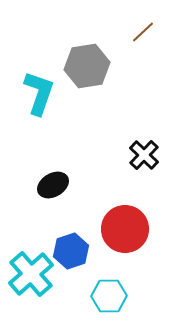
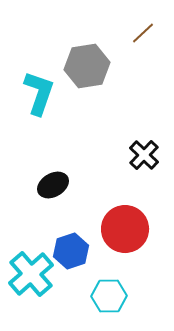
brown line: moved 1 px down
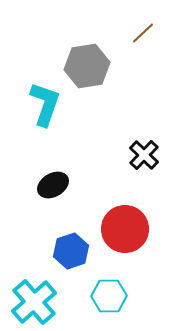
cyan L-shape: moved 6 px right, 11 px down
cyan cross: moved 3 px right, 28 px down
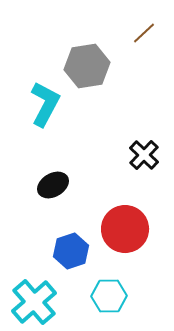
brown line: moved 1 px right
cyan L-shape: rotated 9 degrees clockwise
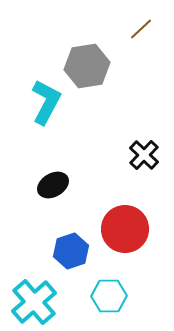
brown line: moved 3 px left, 4 px up
cyan L-shape: moved 1 px right, 2 px up
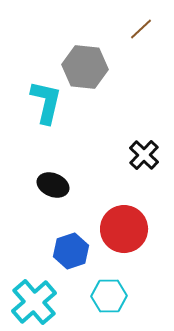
gray hexagon: moved 2 px left, 1 px down; rotated 15 degrees clockwise
cyan L-shape: rotated 15 degrees counterclockwise
black ellipse: rotated 52 degrees clockwise
red circle: moved 1 px left
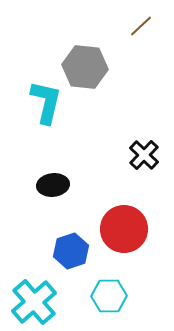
brown line: moved 3 px up
black ellipse: rotated 28 degrees counterclockwise
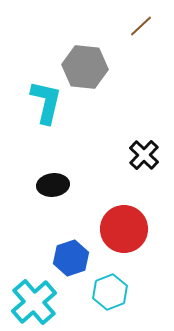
blue hexagon: moved 7 px down
cyan hexagon: moved 1 px right, 4 px up; rotated 20 degrees counterclockwise
